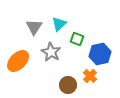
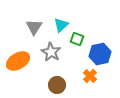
cyan triangle: moved 2 px right, 1 px down
orange ellipse: rotated 15 degrees clockwise
brown circle: moved 11 px left
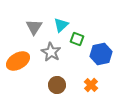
blue hexagon: moved 1 px right
orange cross: moved 1 px right, 9 px down
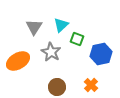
brown circle: moved 2 px down
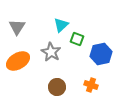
gray triangle: moved 17 px left
orange cross: rotated 24 degrees counterclockwise
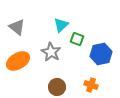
gray triangle: rotated 24 degrees counterclockwise
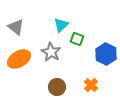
gray triangle: moved 1 px left
blue hexagon: moved 5 px right; rotated 20 degrees counterclockwise
orange ellipse: moved 1 px right, 2 px up
orange cross: rotated 24 degrees clockwise
